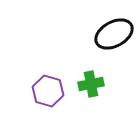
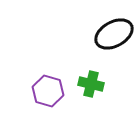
green cross: rotated 25 degrees clockwise
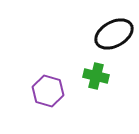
green cross: moved 5 px right, 8 px up
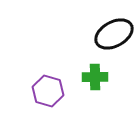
green cross: moved 1 px left, 1 px down; rotated 15 degrees counterclockwise
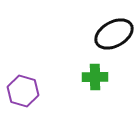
purple hexagon: moved 25 px left
